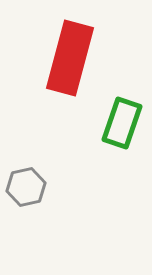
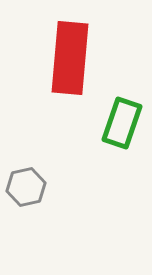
red rectangle: rotated 10 degrees counterclockwise
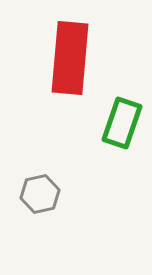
gray hexagon: moved 14 px right, 7 px down
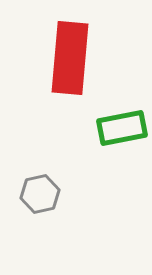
green rectangle: moved 5 px down; rotated 60 degrees clockwise
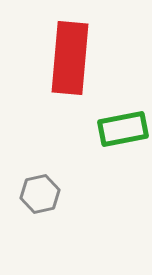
green rectangle: moved 1 px right, 1 px down
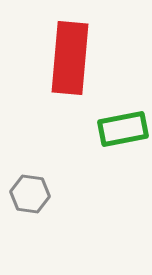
gray hexagon: moved 10 px left; rotated 21 degrees clockwise
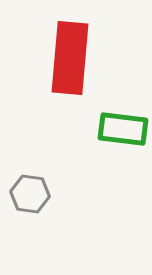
green rectangle: rotated 18 degrees clockwise
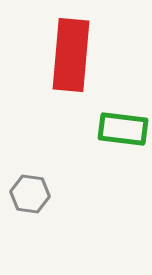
red rectangle: moved 1 px right, 3 px up
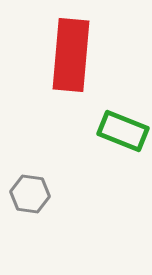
green rectangle: moved 2 px down; rotated 15 degrees clockwise
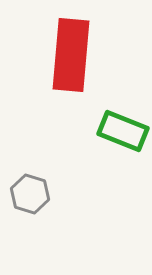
gray hexagon: rotated 9 degrees clockwise
